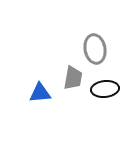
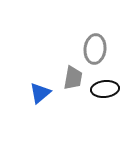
gray ellipse: rotated 16 degrees clockwise
blue triangle: rotated 35 degrees counterclockwise
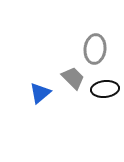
gray trapezoid: rotated 55 degrees counterclockwise
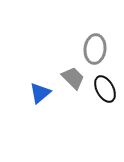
black ellipse: rotated 68 degrees clockwise
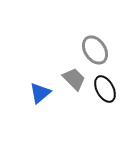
gray ellipse: moved 1 px down; rotated 40 degrees counterclockwise
gray trapezoid: moved 1 px right, 1 px down
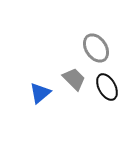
gray ellipse: moved 1 px right, 2 px up
black ellipse: moved 2 px right, 2 px up
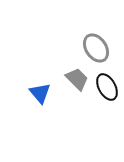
gray trapezoid: moved 3 px right
blue triangle: rotated 30 degrees counterclockwise
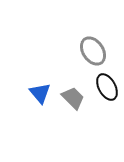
gray ellipse: moved 3 px left, 3 px down
gray trapezoid: moved 4 px left, 19 px down
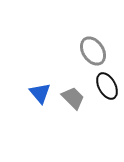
black ellipse: moved 1 px up
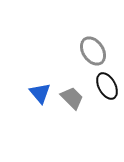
gray trapezoid: moved 1 px left
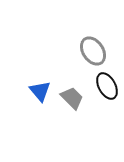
blue triangle: moved 2 px up
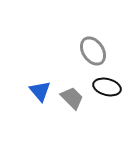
black ellipse: moved 1 px down; rotated 48 degrees counterclockwise
